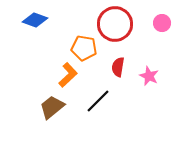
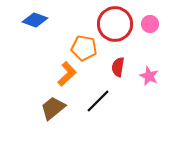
pink circle: moved 12 px left, 1 px down
orange L-shape: moved 1 px left, 1 px up
brown trapezoid: moved 1 px right, 1 px down
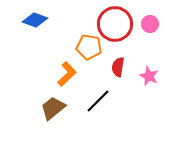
orange pentagon: moved 5 px right, 1 px up
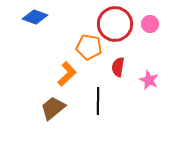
blue diamond: moved 3 px up
pink star: moved 4 px down
black line: rotated 44 degrees counterclockwise
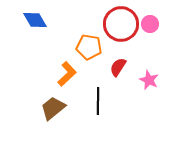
blue diamond: moved 3 px down; rotated 40 degrees clockwise
red circle: moved 6 px right
red semicircle: rotated 24 degrees clockwise
